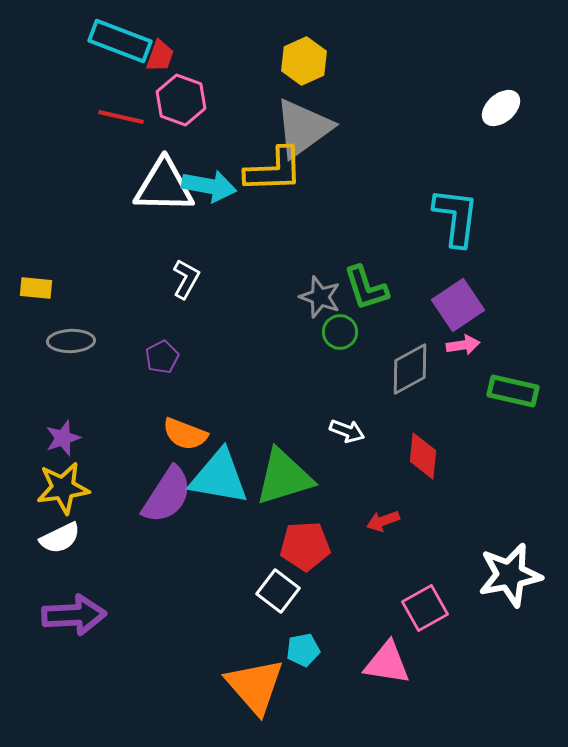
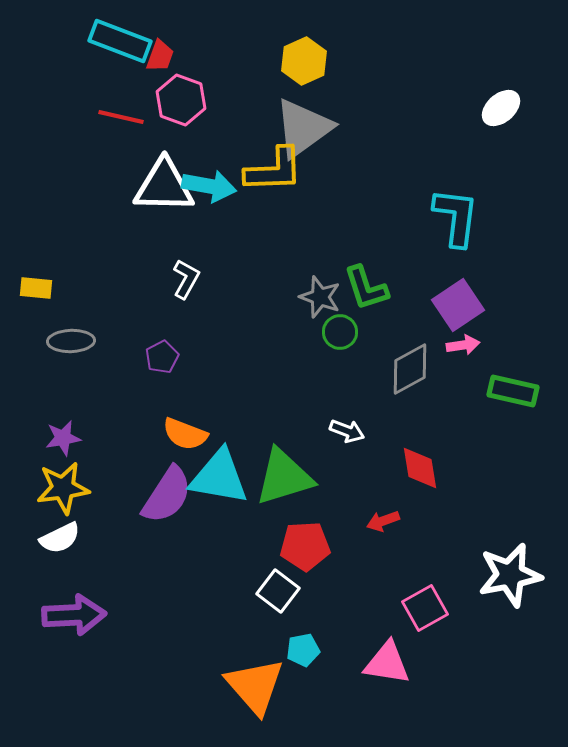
purple star: rotated 9 degrees clockwise
red diamond: moved 3 px left, 12 px down; rotated 15 degrees counterclockwise
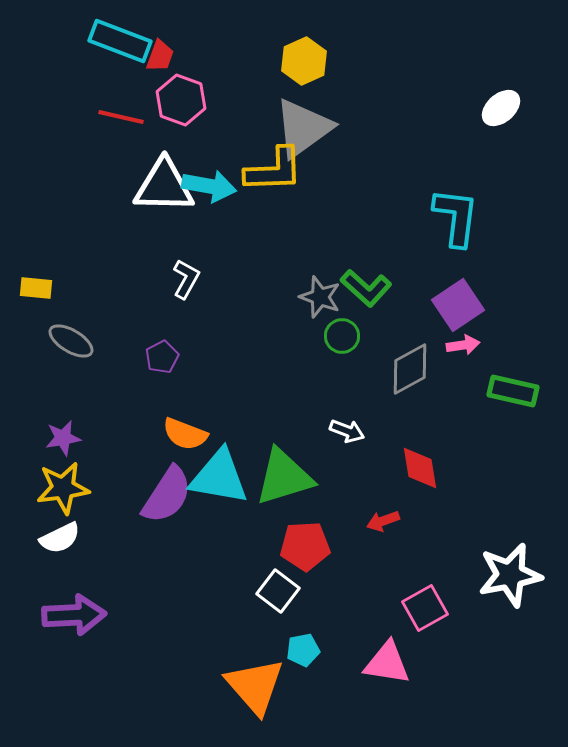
green L-shape: rotated 30 degrees counterclockwise
green circle: moved 2 px right, 4 px down
gray ellipse: rotated 33 degrees clockwise
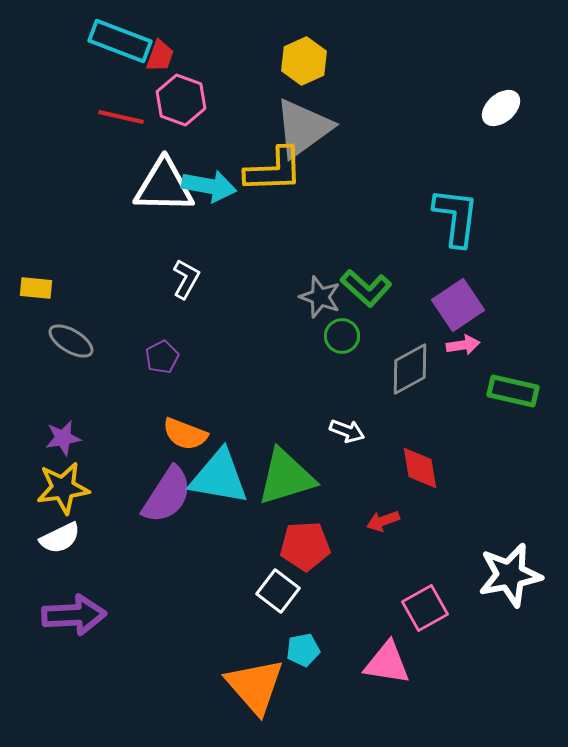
green triangle: moved 2 px right
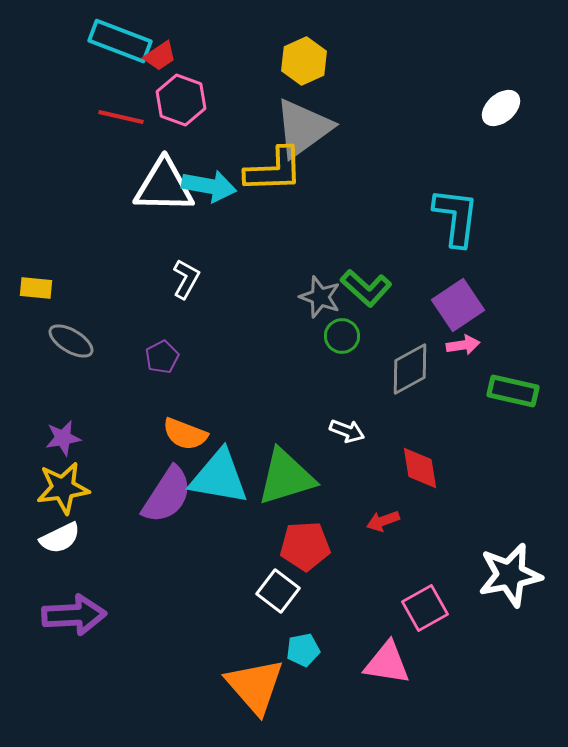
red trapezoid: rotated 36 degrees clockwise
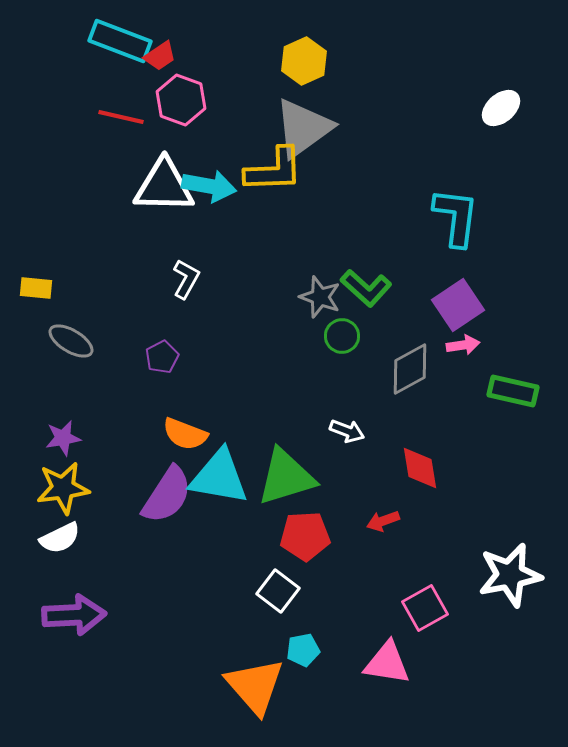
red pentagon: moved 10 px up
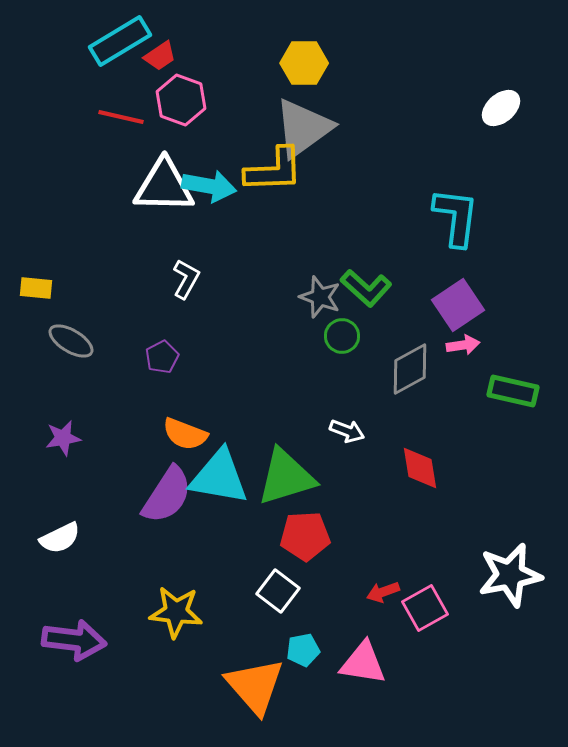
cyan rectangle: rotated 52 degrees counterclockwise
yellow hexagon: moved 2 px down; rotated 24 degrees clockwise
yellow star: moved 113 px right, 124 px down; rotated 14 degrees clockwise
red arrow: moved 71 px down
purple arrow: moved 25 px down; rotated 10 degrees clockwise
pink triangle: moved 24 px left
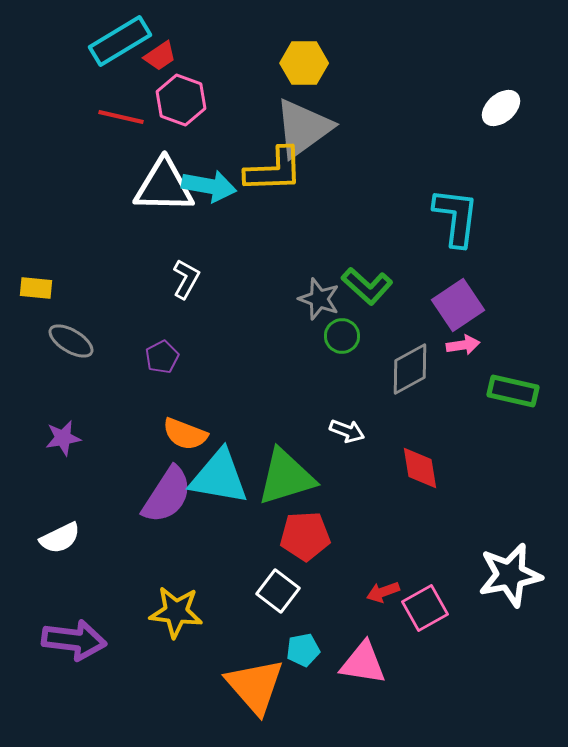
green L-shape: moved 1 px right, 2 px up
gray star: moved 1 px left, 2 px down
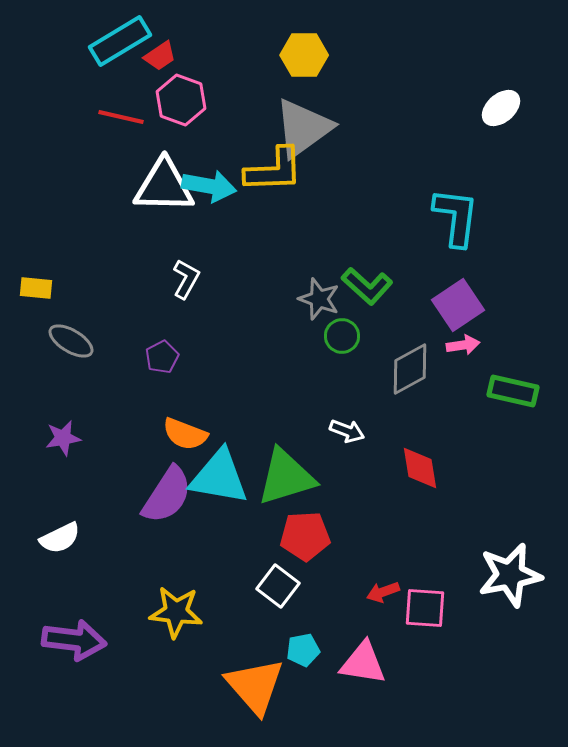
yellow hexagon: moved 8 px up
white square: moved 5 px up
pink square: rotated 33 degrees clockwise
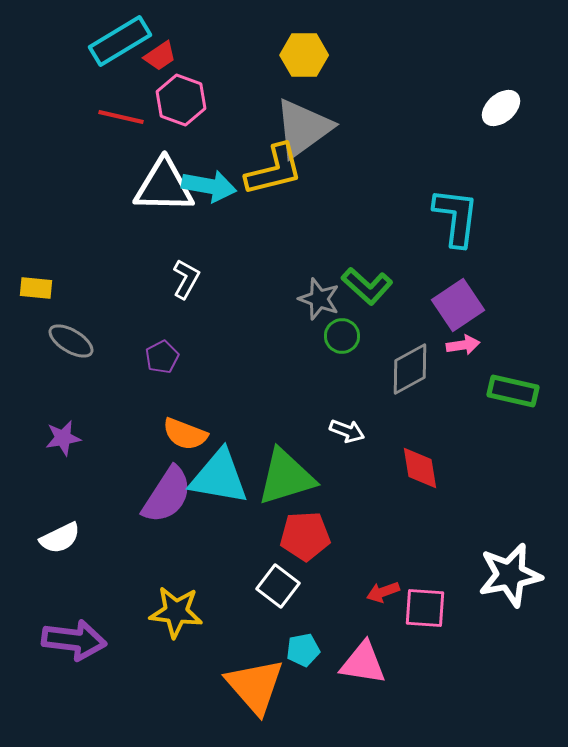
yellow L-shape: rotated 12 degrees counterclockwise
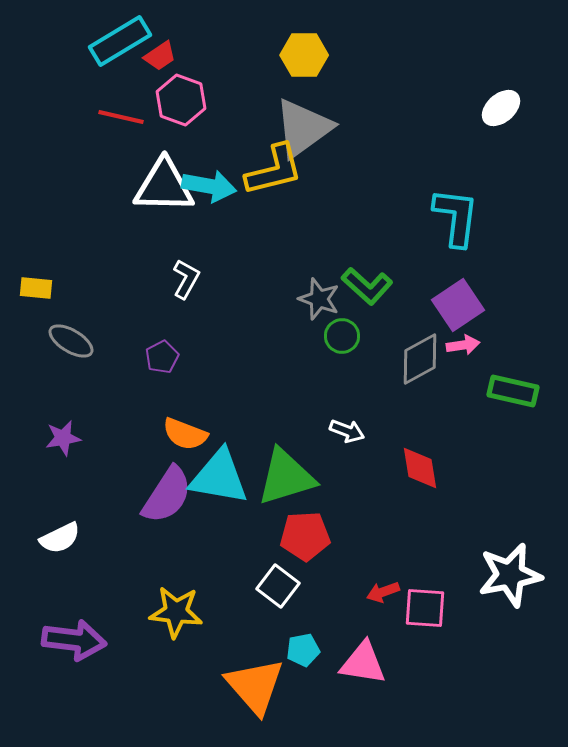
gray diamond: moved 10 px right, 10 px up
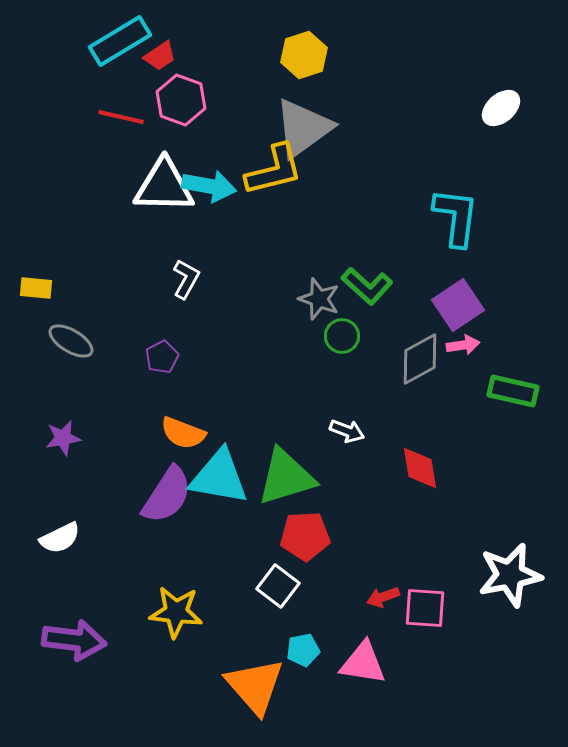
yellow hexagon: rotated 18 degrees counterclockwise
orange semicircle: moved 2 px left, 1 px up
red arrow: moved 5 px down
